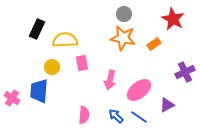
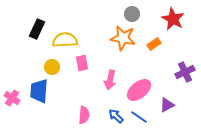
gray circle: moved 8 px right
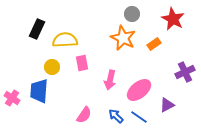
orange star: rotated 15 degrees clockwise
pink semicircle: rotated 30 degrees clockwise
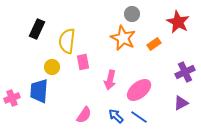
red star: moved 5 px right, 3 px down
yellow semicircle: moved 2 px right, 1 px down; rotated 80 degrees counterclockwise
pink rectangle: moved 1 px right, 1 px up
pink cross: rotated 35 degrees clockwise
purple triangle: moved 14 px right, 2 px up
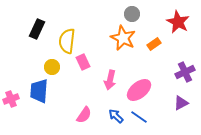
pink rectangle: rotated 14 degrees counterclockwise
pink cross: moved 1 px left, 1 px down
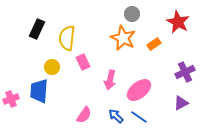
yellow semicircle: moved 3 px up
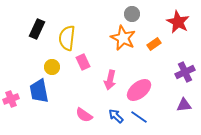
blue trapezoid: rotated 15 degrees counterclockwise
purple triangle: moved 3 px right, 2 px down; rotated 21 degrees clockwise
pink semicircle: rotated 90 degrees clockwise
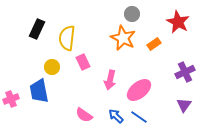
purple triangle: rotated 49 degrees counterclockwise
